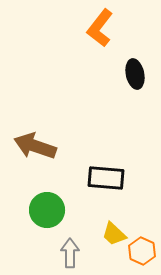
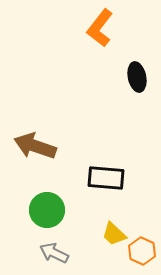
black ellipse: moved 2 px right, 3 px down
gray arrow: moved 16 px left; rotated 64 degrees counterclockwise
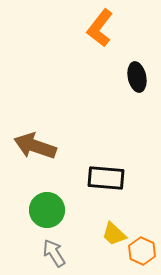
gray arrow: rotated 32 degrees clockwise
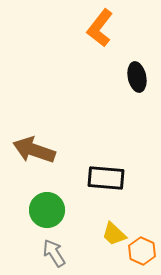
brown arrow: moved 1 px left, 4 px down
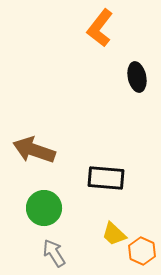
green circle: moved 3 px left, 2 px up
